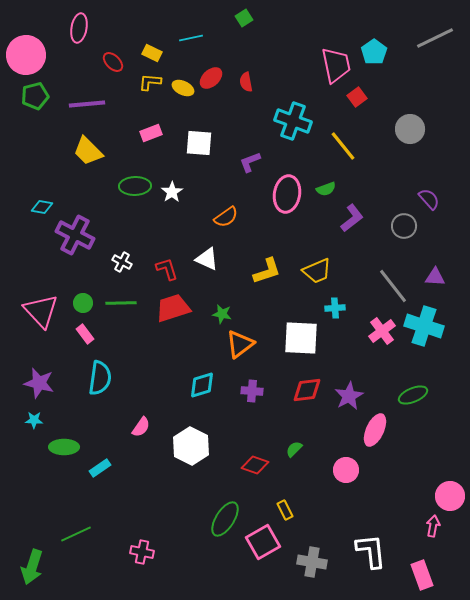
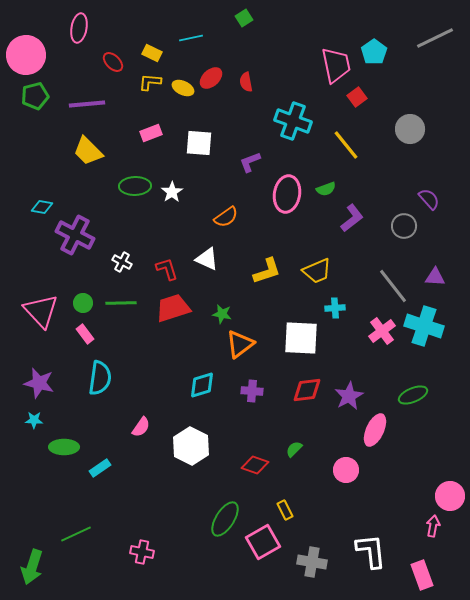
yellow line at (343, 146): moved 3 px right, 1 px up
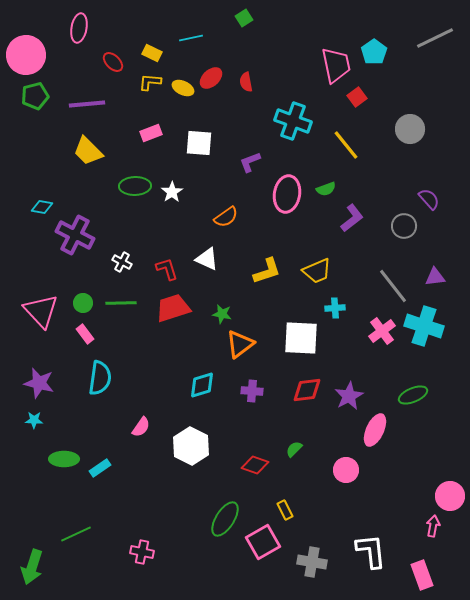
purple triangle at (435, 277): rotated 10 degrees counterclockwise
green ellipse at (64, 447): moved 12 px down
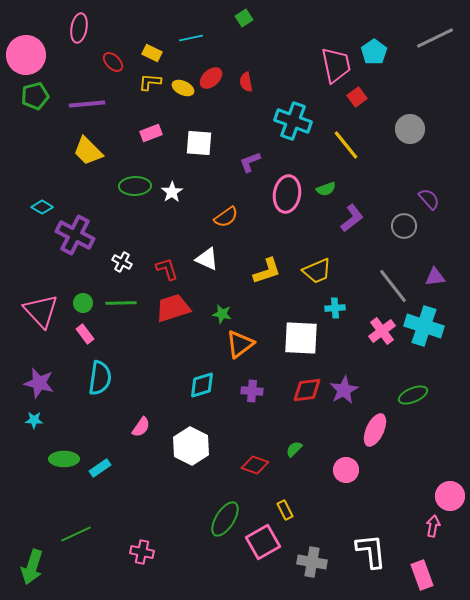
cyan diamond at (42, 207): rotated 20 degrees clockwise
purple star at (349, 396): moved 5 px left, 6 px up
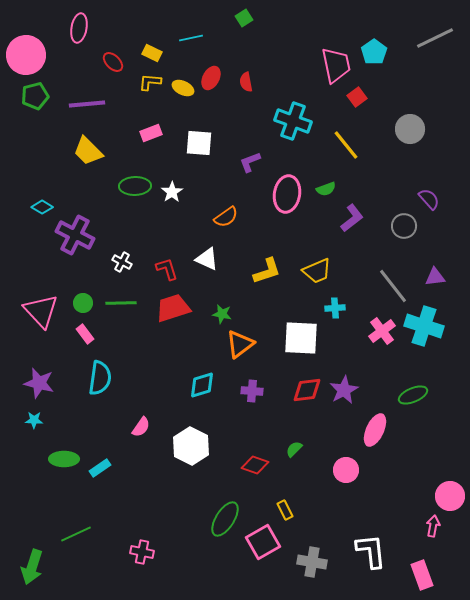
red ellipse at (211, 78): rotated 20 degrees counterclockwise
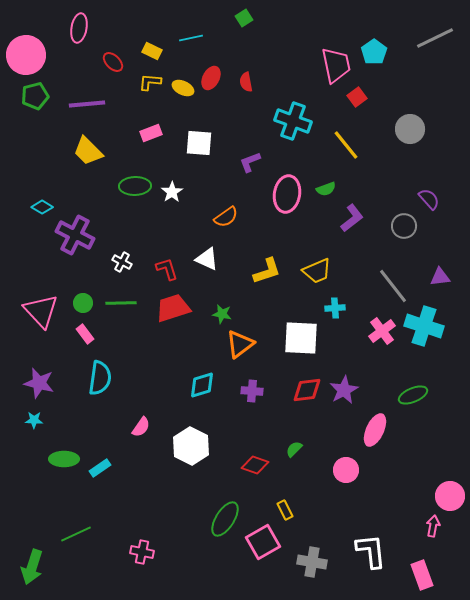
yellow rectangle at (152, 53): moved 2 px up
purple triangle at (435, 277): moved 5 px right
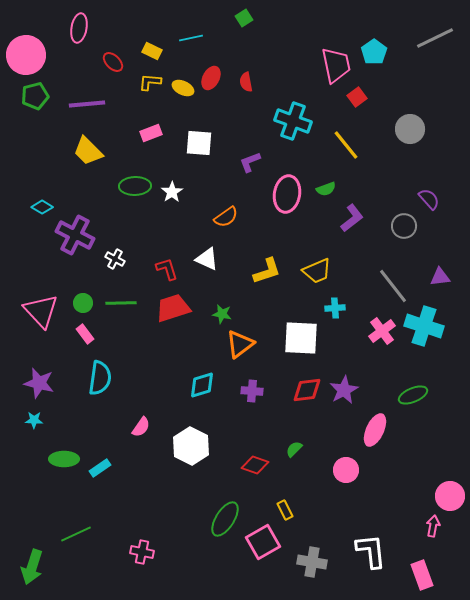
white cross at (122, 262): moved 7 px left, 3 px up
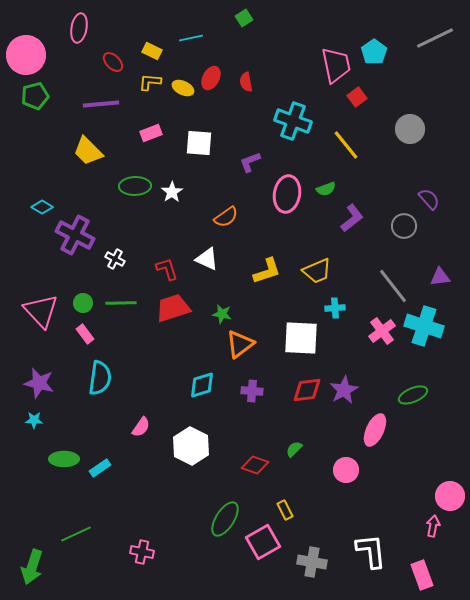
purple line at (87, 104): moved 14 px right
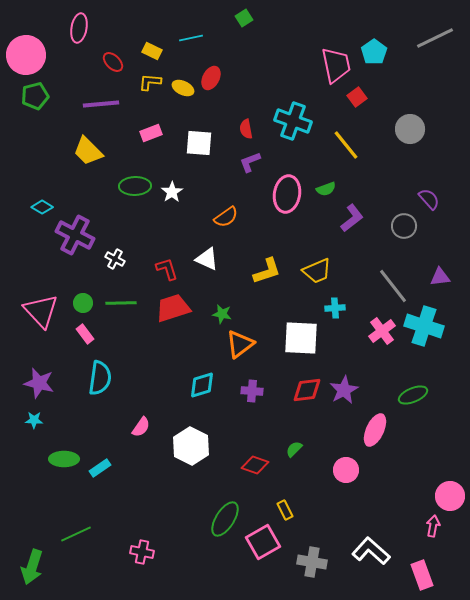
red semicircle at (246, 82): moved 47 px down
white L-shape at (371, 551): rotated 42 degrees counterclockwise
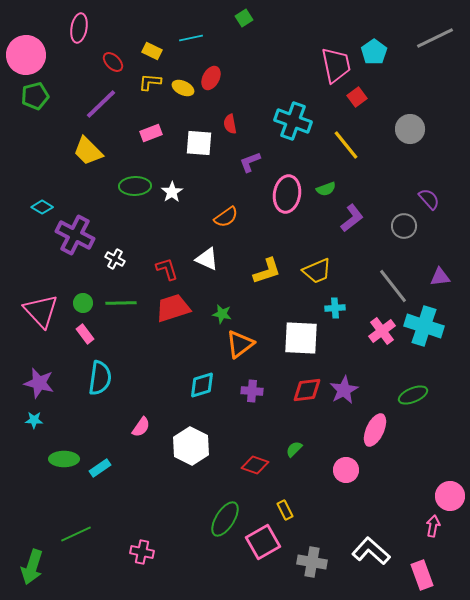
purple line at (101, 104): rotated 39 degrees counterclockwise
red semicircle at (246, 129): moved 16 px left, 5 px up
